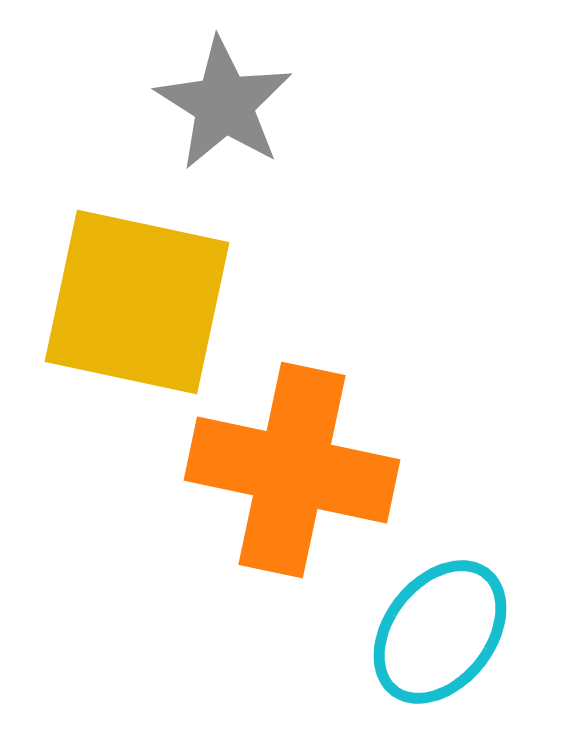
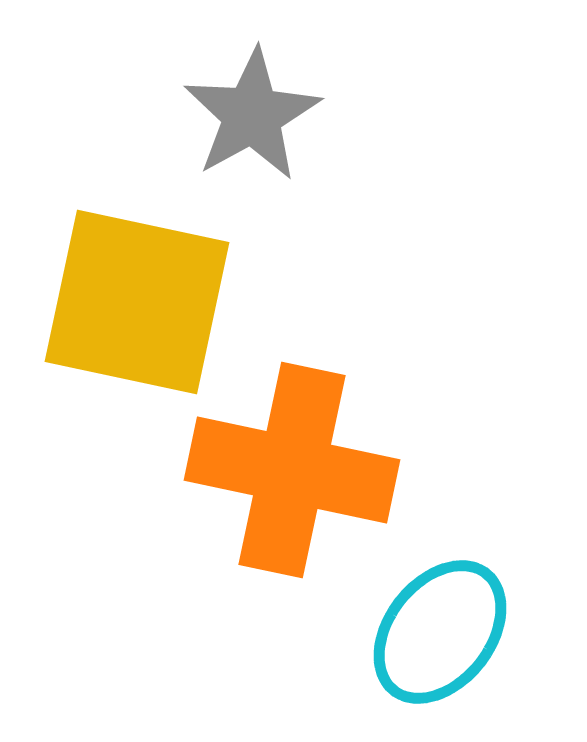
gray star: moved 28 px right, 11 px down; rotated 11 degrees clockwise
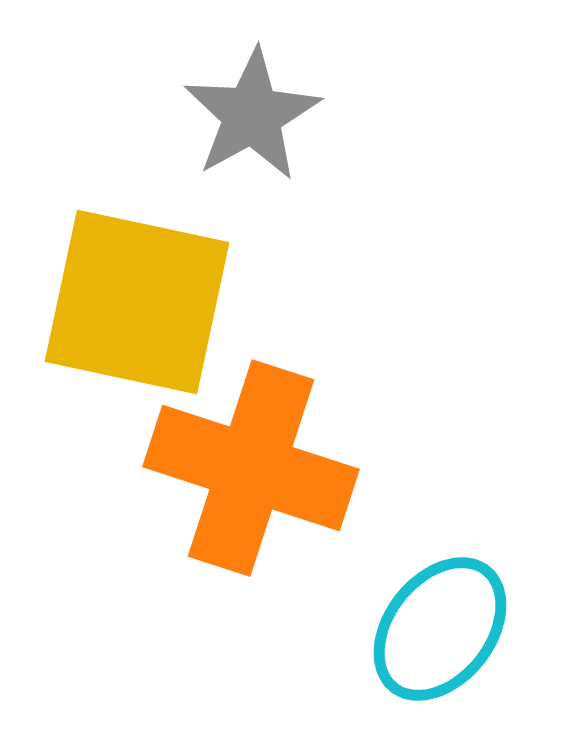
orange cross: moved 41 px left, 2 px up; rotated 6 degrees clockwise
cyan ellipse: moved 3 px up
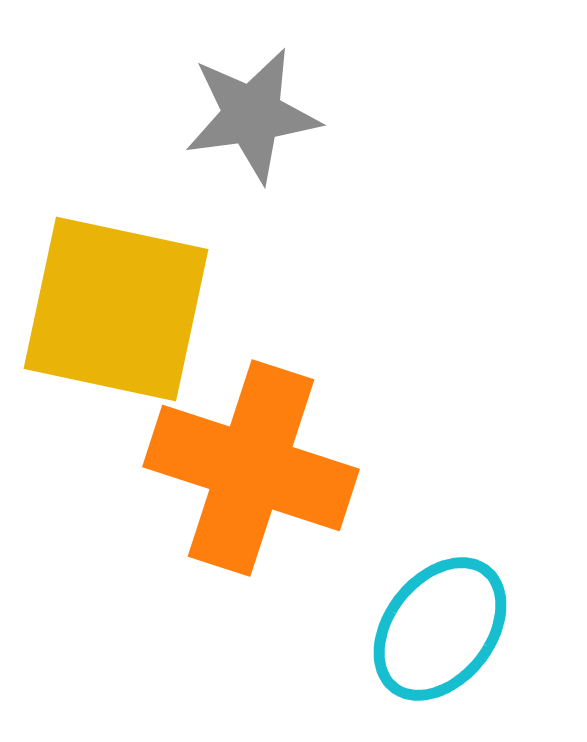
gray star: rotated 21 degrees clockwise
yellow square: moved 21 px left, 7 px down
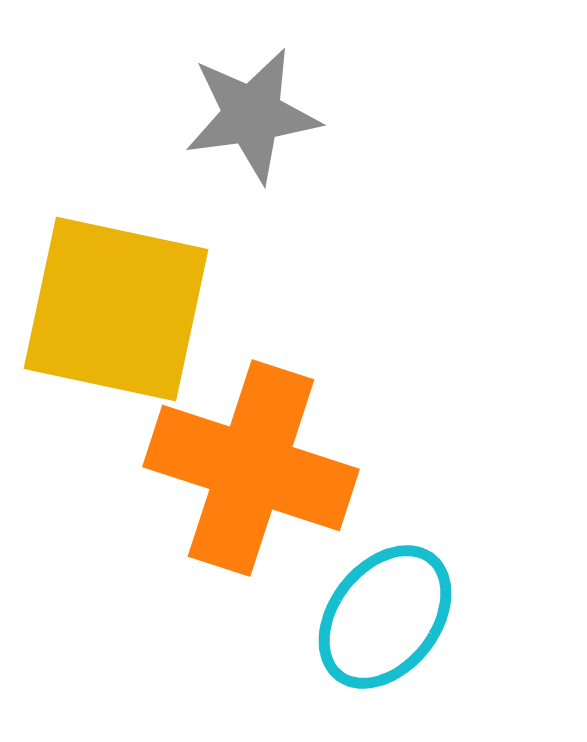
cyan ellipse: moved 55 px left, 12 px up
